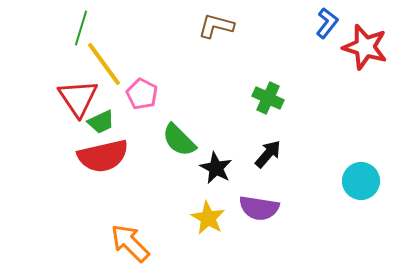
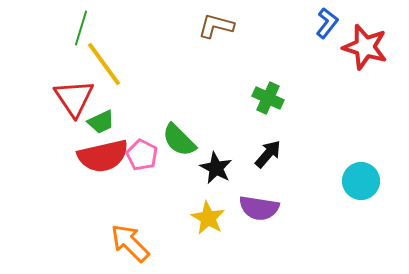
pink pentagon: moved 61 px down
red triangle: moved 4 px left
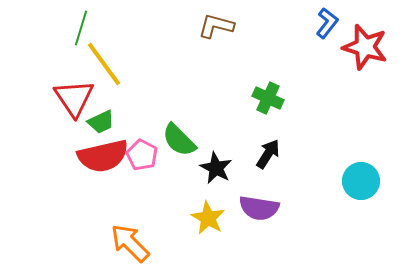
black arrow: rotated 8 degrees counterclockwise
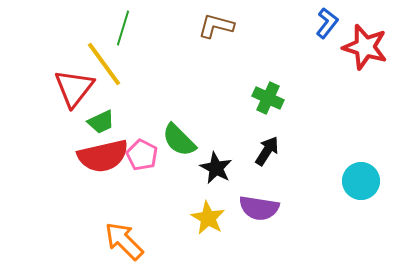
green line: moved 42 px right
red triangle: moved 10 px up; rotated 12 degrees clockwise
black arrow: moved 1 px left, 3 px up
orange arrow: moved 6 px left, 2 px up
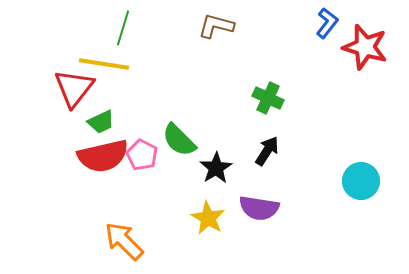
yellow line: rotated 45 degrees counterclockwise
black star: rotated 12 degrees clockwise
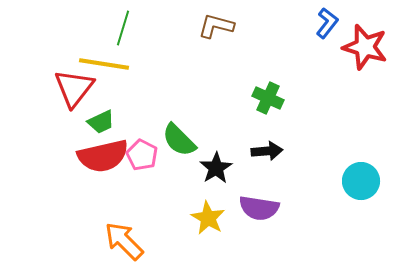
black arrow: rotated 52 degrees clockwise
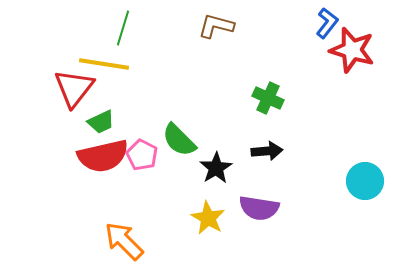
red star: moved 13 px left, 3 px down
cyan circle: moved 4 px right
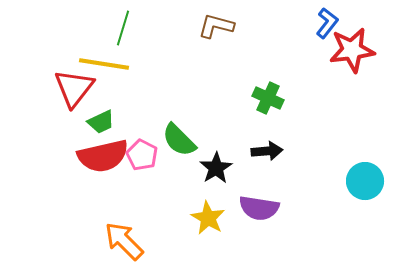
red star: rotated 24 degrees counterclockwise
